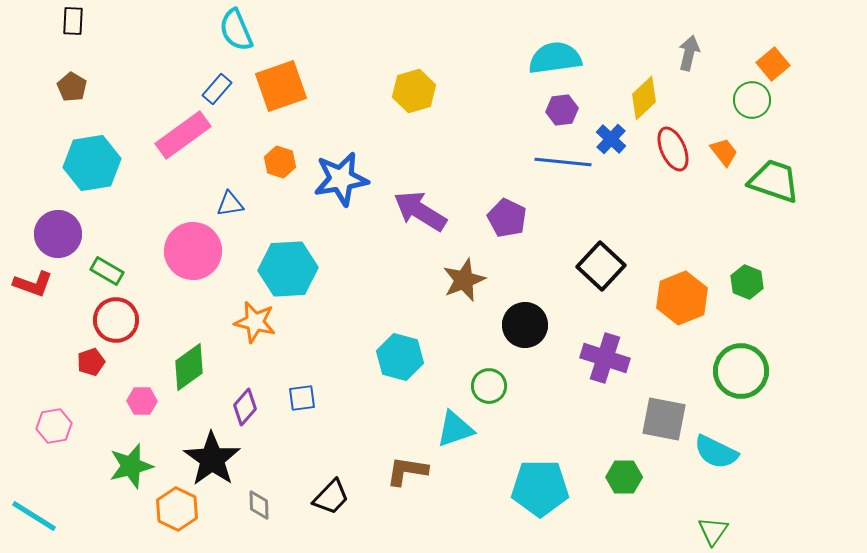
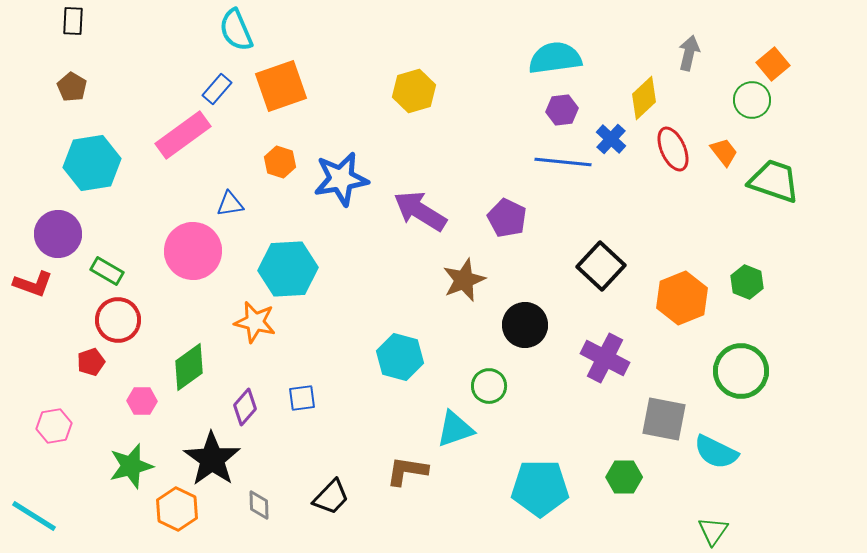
red circle at (116, 320): moved 2 px right
purple cross at (605, 358): rotated 9 degrees clockwise
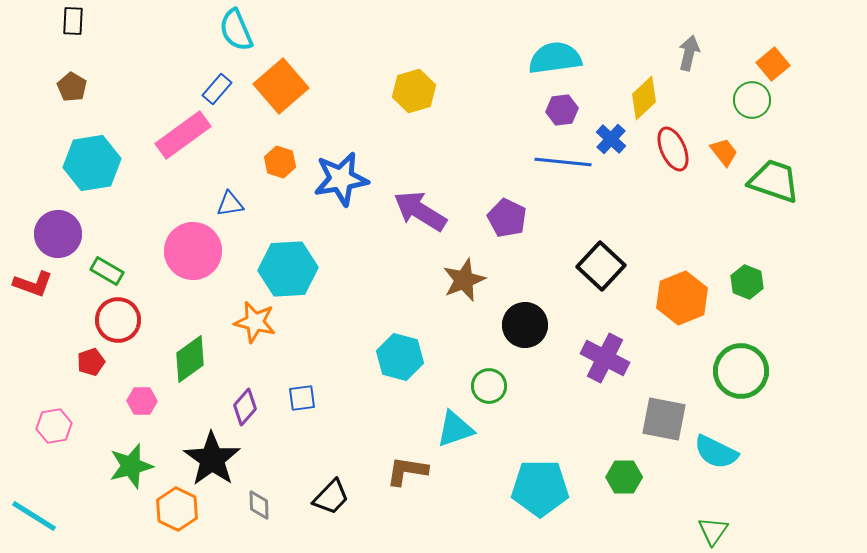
orange square at (281, 86): rotated 22 degrees counterclockwise
green diamond at (189, 367): moved 1 px right, 8 px up
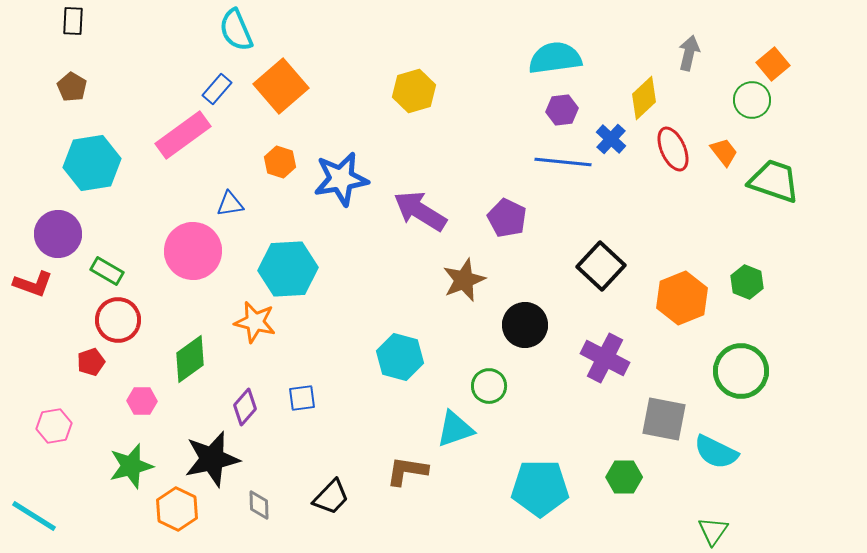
black star at (212, 459): rotated 24 degrees clockwise
